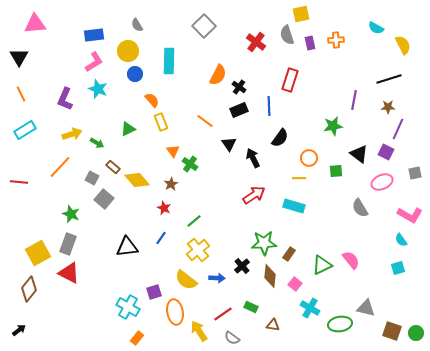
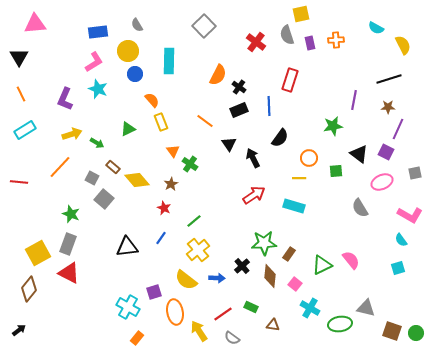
blue rectangle at (94, 35): moved 4 px right, 3 px up
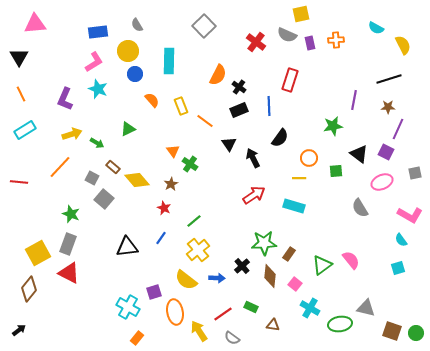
gray semicircle at (287, 35): rotated 48 degrees counterclockwise
yellow rectangle at (161, 122): moved 20 px right, 16 px up
green triangle at (322, 265): rotated 10 degrees counterclockwise
